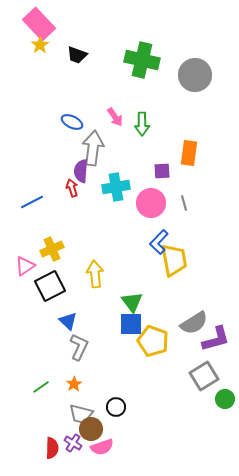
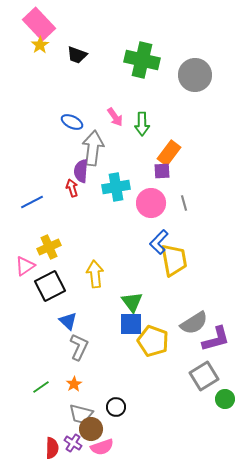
orange rectangle: moved 20 px left; rotated 30 degrees clockwise
yellow cross: moved 3 px left, 2 px up
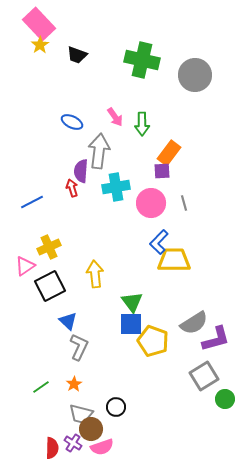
gray arrow: moved 6 px right, 3 px down
yellow trapezoid: rotated 80 degrees counterclockwise
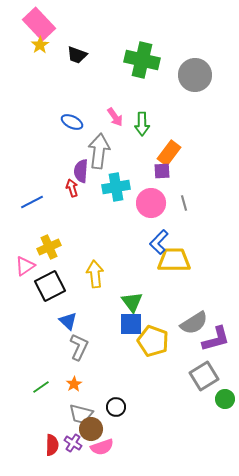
red semicircle: moved 3 px up
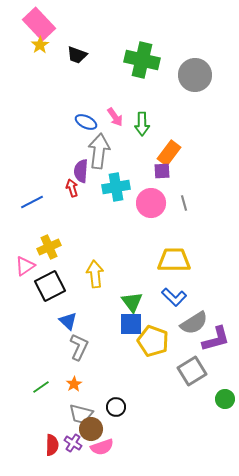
blue ellipse: moved 14 px right
blue L-shape: moved 15 px right, 55 px down; rotated 90 degrees counterclockwise
gray square: moved 12 px left, 5 px up
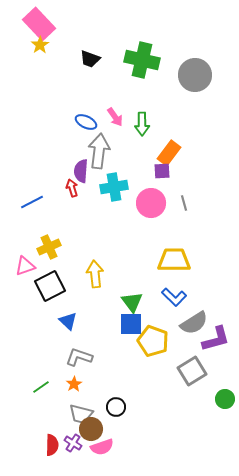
black trapezoid: moved 13 px right, 4 px down
cyan cross: moved 2 px left
pink triangle: rotated 15 degrees clockwise
gray L-shape: moved 10 px down; rotated 96 degrees counterclockwise
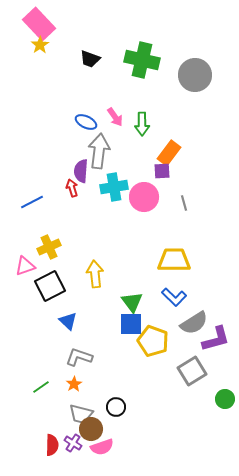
pink circle: moved 7 px left, 6 px up
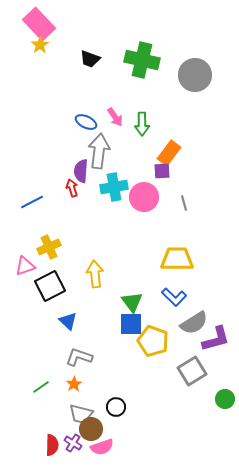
yellow trapezoid: moved 3 px right, 1 px up
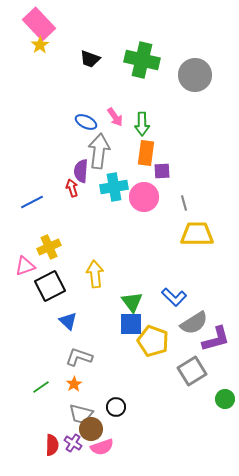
orange rectangle: moved 23 px left; rotated 30 degrees counterclockwise
yellow trapezoid: moved 20 px right, 25 px up
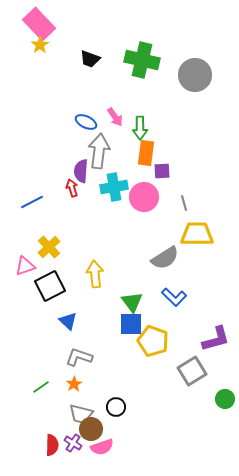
green arrow: moved 2 px left, 4 px down
yellow cross: rotated 20 degrees counterclockwise
gray semicircle: moved 29 px left, 65 px up
